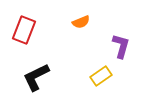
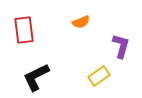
red rectangle: rotated 28 degrees counterclockwise
yellow rectangle: moved 2 px left
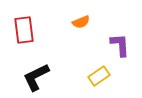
purple L-shape: moved 1 px left, 1 px up; rotated 20 degrees counterclockwise
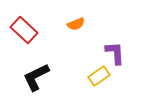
orange semicircle: moved 5 px left, 2 px down
red rectangle: rotated 40 degrees counterclockwise
purple L-shape: moved 5 px left, 8 px down
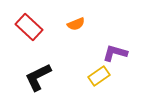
red rectangle: moved 5 px right, 3 px up
purple L-shape: rotated 70 degrees counterclockwise
black L-shape: moved 2 px right
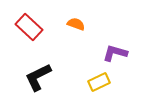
orange semicircle: rotated 138 degrees counterclockwise
yellow rectangle: moved 6 px down; rotated 10 degrees clockwise
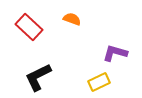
orange semicircle: moved 4 px left, 5 px up
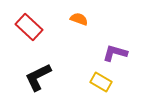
orange semicircle: moved 7 px right
yellow rectangle: moved 2 px right; rotated 55 degrees clockwise
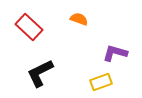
black L-shape: moved 2 px right, 4 px up
yellow rectangle: rotated 50 degrees counterclockwise
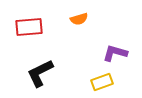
orange semicircle: rotated 144 degrees clockwise
red rectangle: rotated 48 degrees counterclockwise
yellow rectangle: moved 1 px right
